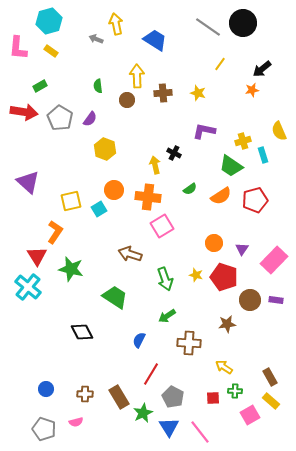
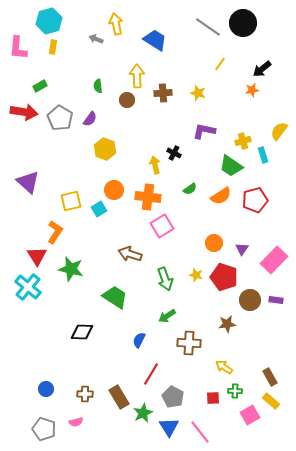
yellow rectangle at (51, 51): moved 2 px right, 4 px up; rotated 64 degrees clockwise
yellow semicircle at (279, 131): rotated 60 degrees clockwise
black diamond at (82, 332): rotated 60 degrees counterclockwise
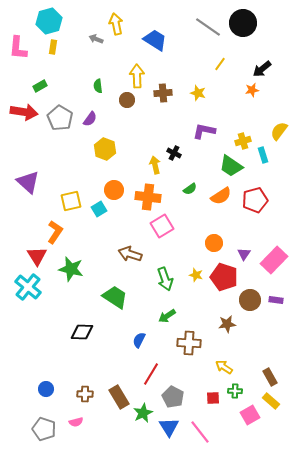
purple triangle at (242, 249): moved 2 px right, 5 px down
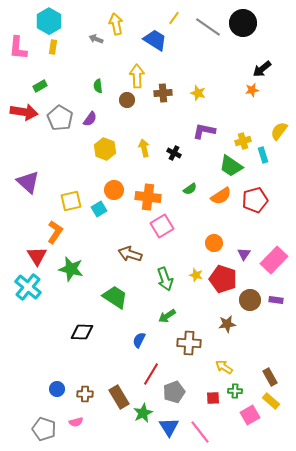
cyan hexagon at (49, 21): rotated 15 degrees counterclockwise
yellow line at (220, 64): moved 46 px left, 46 px up
yellow arrow at (155, 165): moved 11 px left, 17 px up
red pentagon at (224, 277): moved 1 px left, 2 px down
blue circle at (46, 389): moved 11 px right
gray pentagon at (173, 397): moved 1 px right, 5 px up; rotated 25 degrees clockwise
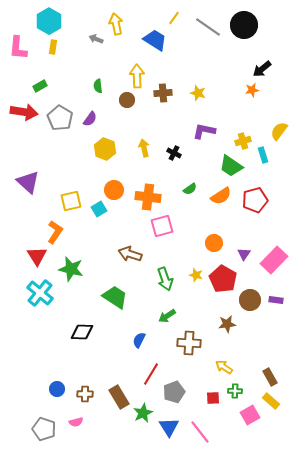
black circle at (243, 23): moved 1 px right, 2 px down
pink square at (162, 226): rotated 15 degrees clockwise
red pentagon at (223, 279): rotated 12 degrees clockwise
cyan cross at (28, 287): moved 12 px right, 6 px down
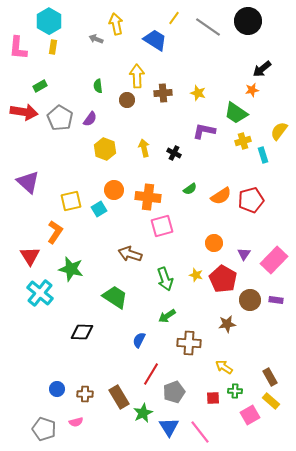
black circle at (244, 25): moved 4 px right, 4 px up
green trapezoid at (231, 166): moved 5 px right, 53 px up
red pentagon at (255, 200): moved 4 px left
red triangle at (37, 256): moved 7 px left
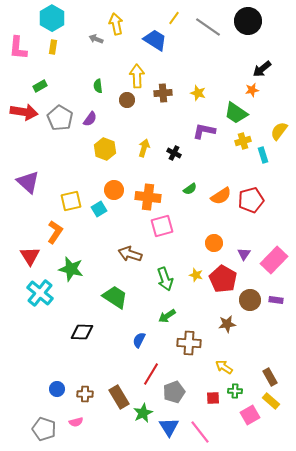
cyan hexagon at (49, 21): moved 3 px right, 3 px up
yellow arrow at (144, 148): rotated 30 degrees clockwise
